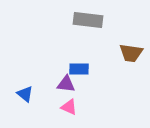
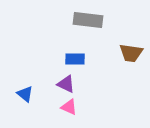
blue rectangle: moved 4 px left, 10 px up
purple triangle: rotated 18 degrees clockwise
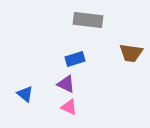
blue rectangle: rotated 18 degrees counterclockwise
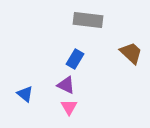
brown trapezoid: rotated 145 degrees counterclockwise
blue rectangle: rotated 42 degrees counterclockwise
purple triangle: moved 1 px down
pink triangle: rotated 36 degrees clockwise
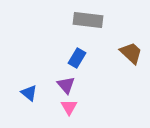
blue rectangle: moved 2 px right, 1 px up
purple triangle: rotated 24 degrees clockwise
blue triangle: moved 4 px right, 1 px up
